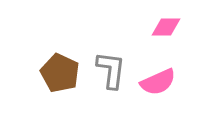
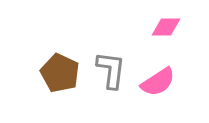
pink semicircle: rotated 9 degrees counterclockwise
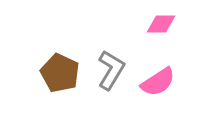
pink diamond: moved 5 px left, 3 px up
gray L-shape: rotated 24 degrees clockwise
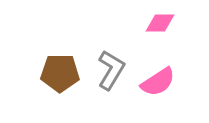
pink diamond: moved 1 px left, 1 px up
brown pentagon: rotated 24 degrees counterclockwise
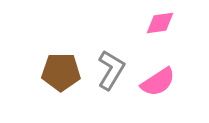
pink diamond: rotated 8 degrees counterclockwise
brown pentagon: moved 1 px right, 1 px up
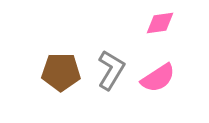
pink semicircle: moved 4 px up
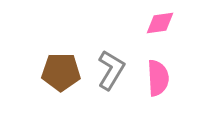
pink semicircle: rotated 60 degrees counterclockwise
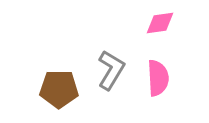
brown pentagon: moved 2 px left, 17 px down
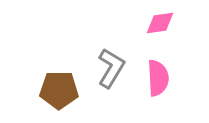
gray L-shape: moved 2 px up
brown pentagon: moved 1 px down
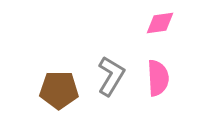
gray L-shape: moved 8 px down
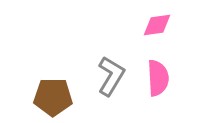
pink diamond: moved 3 px left, 2 px down
brown pentagon: moved 6 px left, 7 px down
